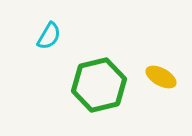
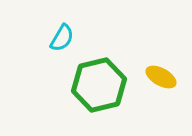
cyan semicircle: moved 13 px right, 2 px down
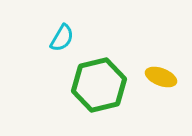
yellow ellipse: rotated 8 degrees counterclockwise
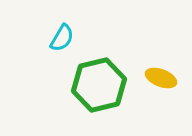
yellow ellipse: moved 1 px down
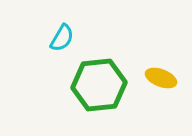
green hexagon: rotated 8 degrees clockwise
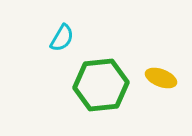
green hexagon: moved 2 px right
